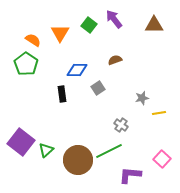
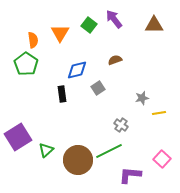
orange semicircle: rotated 49 degrees clockwise
blue diamond: rotated 15 degrees counterclockwise
purple square: moved 3 px left, 5 px up; rotated 20 degrees clockwise
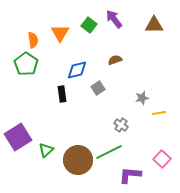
green line: moved 1 px down
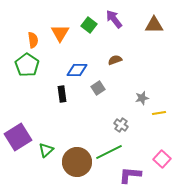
green pentagon: moved 1 px right, 1 px down
blue diamond: rotated 15 degrees clockwise
brown circle: moved 1 px left, 2 px down
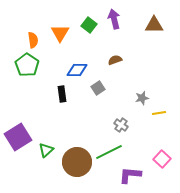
purple arrow: rotated 24 degrees clockwise
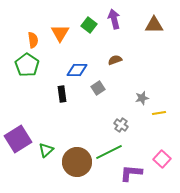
purple square: moved 2 px down
purple L-shape: moved 1 px right, 2 px up
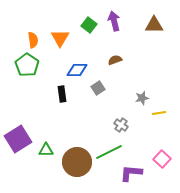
purple arrow: moved 2 px down
orange triangle: moved 5 px down
green triangle: rotated 42 degrees clockwise
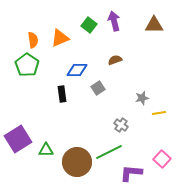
orange triangle: rotated 36 degrees clockwise
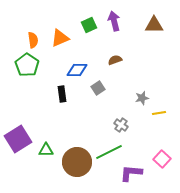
green square: rotated 28 degrees clockwise
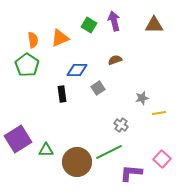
green square: rotated 35 degrees counterclockwise
